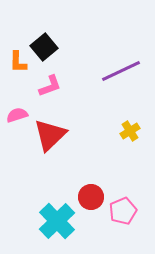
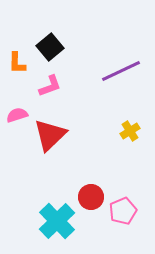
black square: moved 6 px right
orange L-shape: moved 1 px left, 1 px down
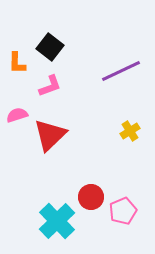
black square: rotated 12 degrees counterclockwise
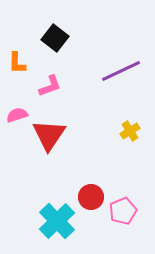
black square: moved 5 px right, 9 px up
red triangle: moved 1 px left; rotated 12 degrees counterclockwise
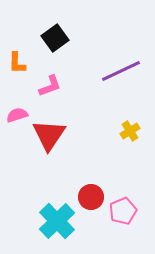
black square: rotated 16 degrees clockwise
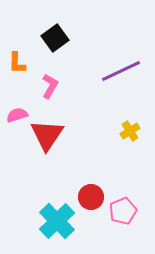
pink L-shape: rotated 40 degrees counterclockwise
red triangle: moved 2 px left
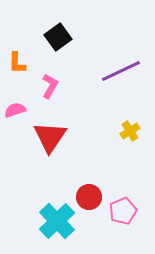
black square: moved 3 px right, 1 px up
pink semicircle: moved 2 px left, 5 px up
red triangle: moved 3 px right, 2 px down
red circle: moved 2 px left
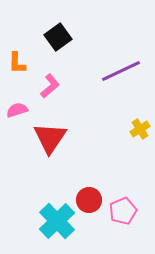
pink L-shape: rotated 20 degrees clockwise
pink semicircle: moved 2 px right
yellow cross: moved 10 px right, 2 px up
red triangle: moved 1 px down
red circle: moved 3 px down
